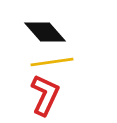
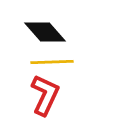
yellow line: rotated 6 degrees clockwise
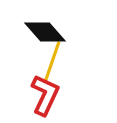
yellow line: rotated 69 degrees counterclockwise
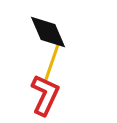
black diamond: moved 3 px right; rotated 18 degrees clockwise
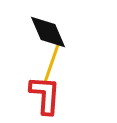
red L-shape: rotated 21 degrees counterclockwise
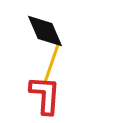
black diamond: moved 3 px left, 1 px up
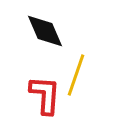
yellow line: moved 24 px right, 13 px down
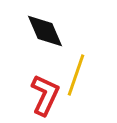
red L-shape: rotated 21 degrees clockwise
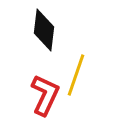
black diamond: moved 1 px left, 1 px up; rotated 30 degrees clockwise
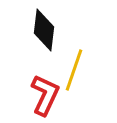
yellow line: moved 2 px left, 5 px up
